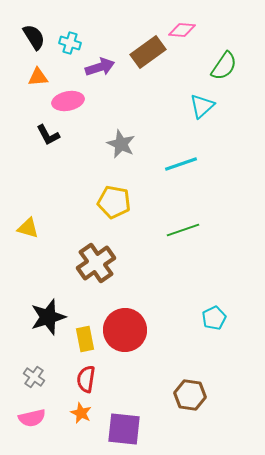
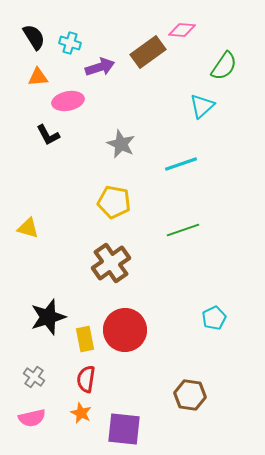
brown cross: moved 15 px right
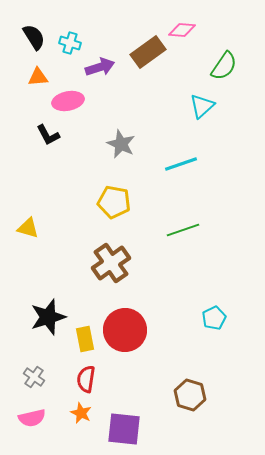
brown hexagon: rotated 8 degrees clockwise
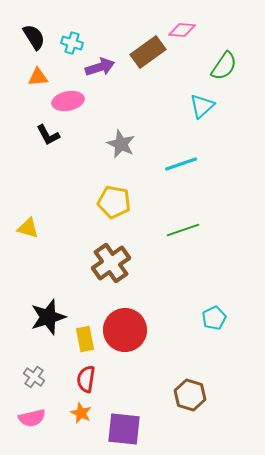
cyan cross: moved 2 px right
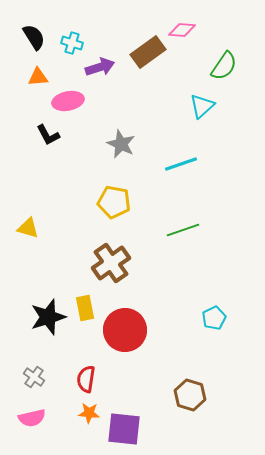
yellow rectangle: moved 31 px up
orange star: moved 8 px right; rotated 20 degrees counterclockwise
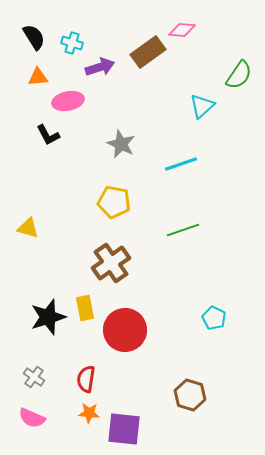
green semicircle: moved 15 px right, 9 px down
cyan pentagon: rotated 20 degrees counterclockwise
pink semicircle: rotated 36 degrees clockwise
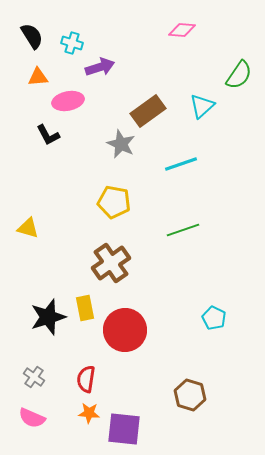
black semicircle: moved 2 px left, 1 px up
brown rectangle: moved 59 px down
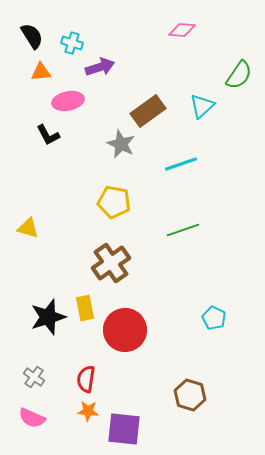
orange triangle: moved 3 px right, 5 px up
orange star: moved 1 px left, 2 px up
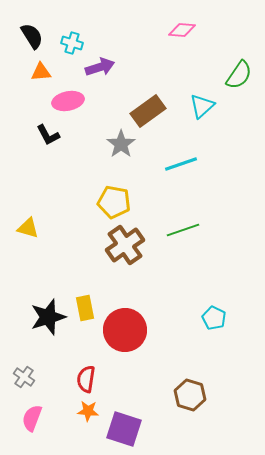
gray star: rotated 12 degrees clockwise
brown cross: moved 14 px right, 18 px up
gray cross: moved 10 px left
pink semicircle: rotated 88 degrees clockwise
purple square: rotated 12 degrees clockwise
